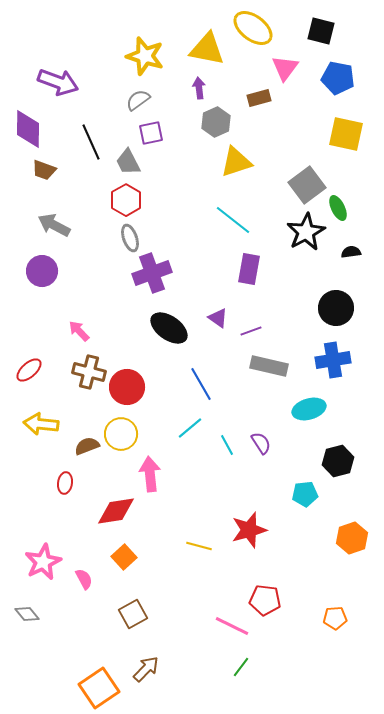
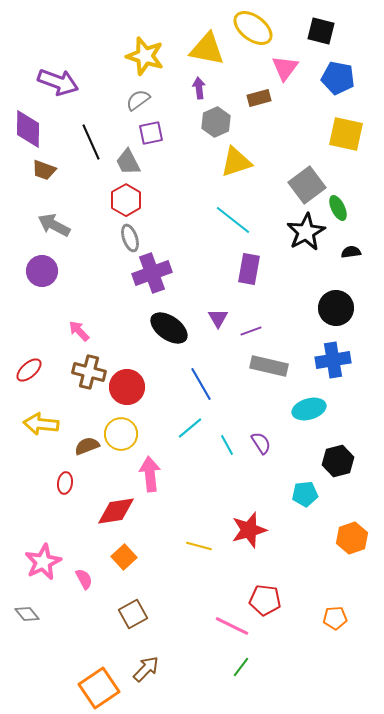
purple triangle at (218, 318): rotated 25 degrees clockwise
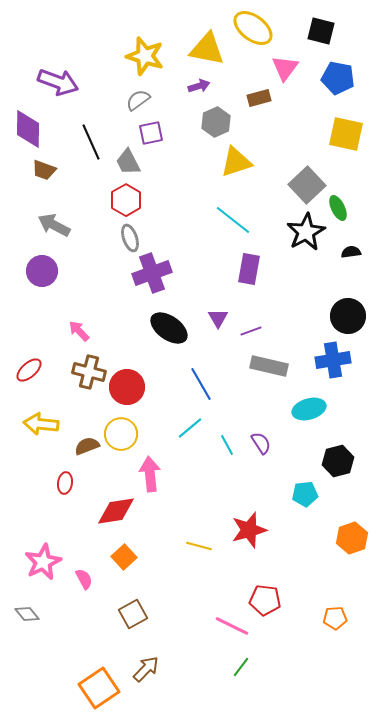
purple arrow at (199, 88): moved 2 px up; rotated 80 degrees clockwise
gray square at (307, 185): rotated 6 degrees counterclockwise
black circle at (336, 308): moved 12 px right, 8 px down
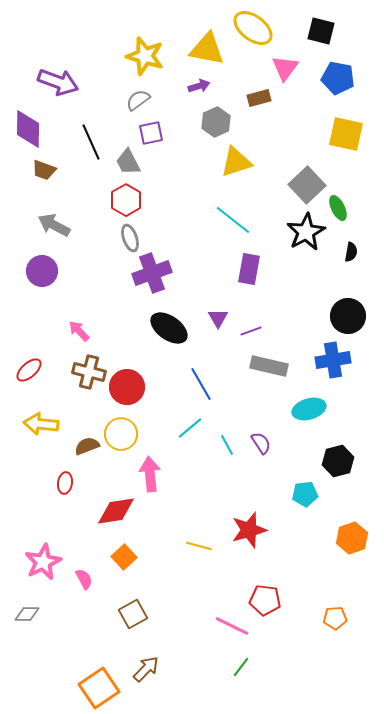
black semicircle at (351, 252): rotated 108 degrees clockwise
gray diamond at (27, 614): rotated 50 degrees counterclockwise
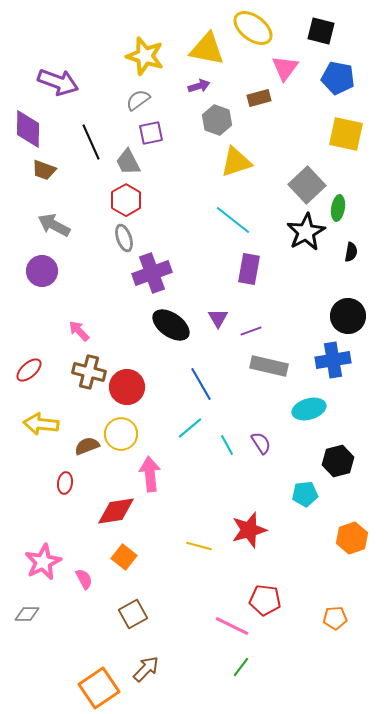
gray hexagon at (216, 122): moved 1 px right, 2 px up; rotated 16 degrees counterclockwise
green ellipse at (338, 208): rotated 35 degrees clockwise
gray ellipse at (130, 238): moved 6 px left
black ellipse at (169, 328): moved 2 px right, 3 px up
orange square at (124, 557): rotated 10 degrees counterclockwise
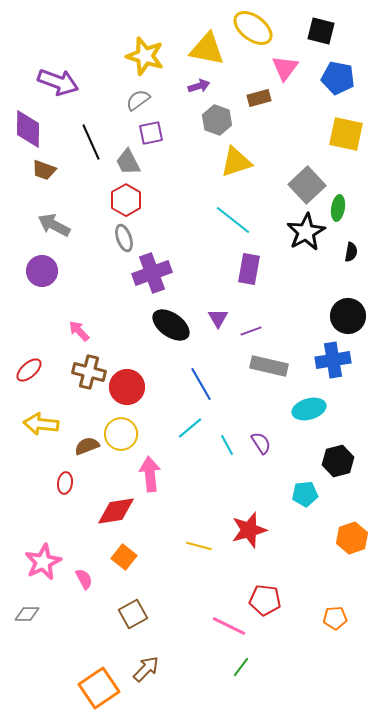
pink line at (232, 626): moved 3 px left
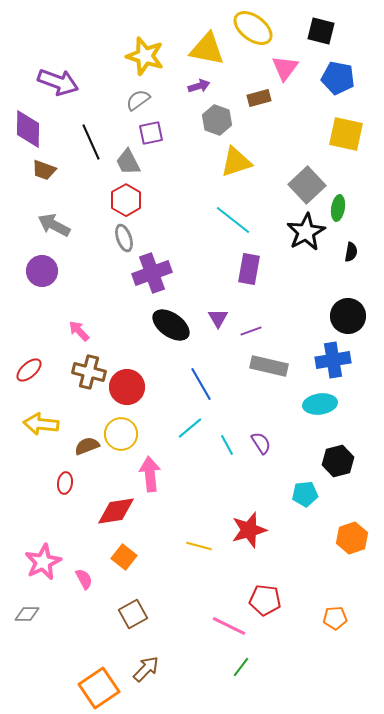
cyan ellipse at (309, 409): moved 11 px right, 5 px up; rotated 8 degrees clockwise
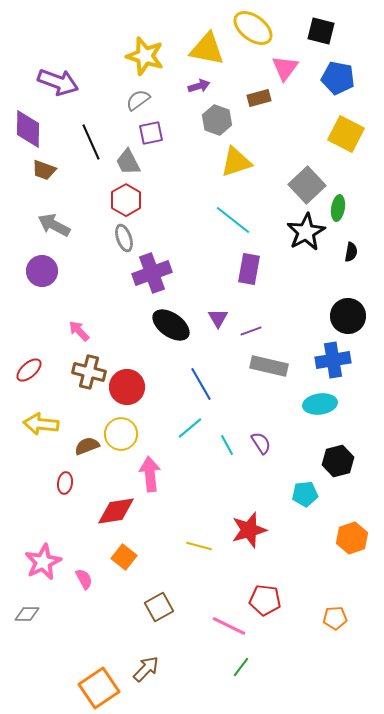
yellow square at (346, 134): rotated 15 degrees clockwise
brown square at (133, 614): moved 26 px right, 7 px up
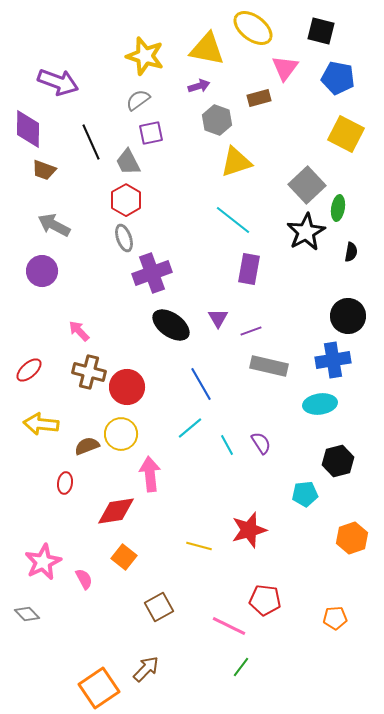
gray diamond at (27, 614): rotated 45 degrees clockwise
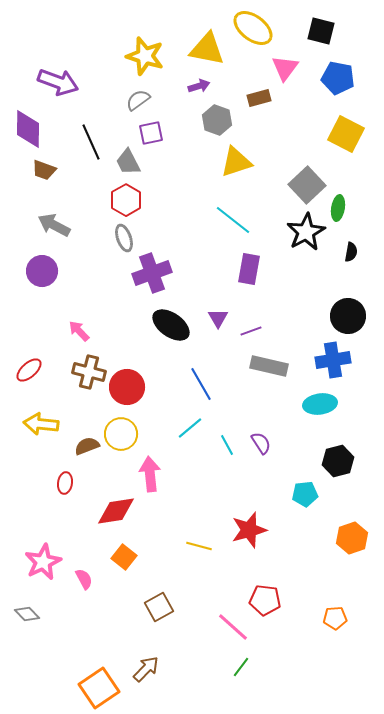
pink line at (229, 626): moved 4 px right, 1 px down; rotated 16 degrees clockwise
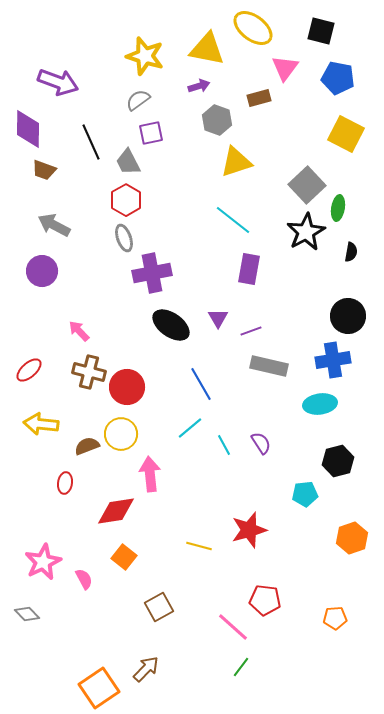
purple cross at (152, 273): rotated 9 degrees clockwise
cyan line at (227, 445): moved 3 px left
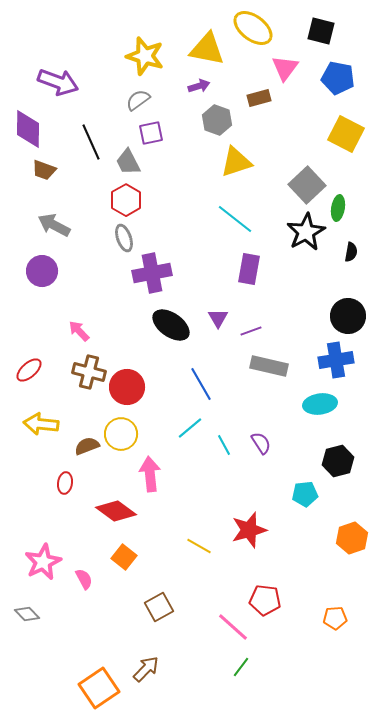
cyan line at (233, 220): moved 2 px right, 1 px up
blue cross at (333, 360): moved 3 px right
red diamond at (116, 511): rotated 45 degrees clockwise
yellow line at (199, 546): rotated 15 degrees clockwise
